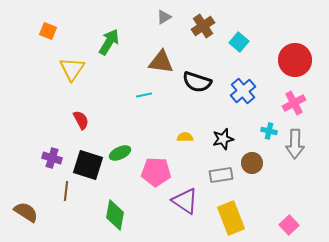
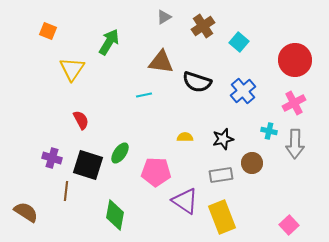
green ellipse: rotated 30 degrees counterclockwise
yellow rectangle: moved 9 px left, 1 px up
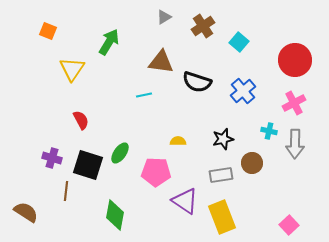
yellow semicircle: moved 7 px left, 4 px down
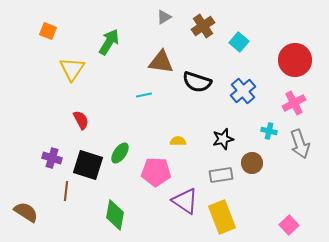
gray arrow: moved 5 px right; rotated 20 degrees counterclockwise
